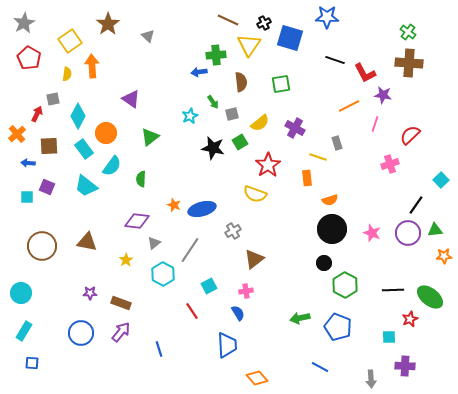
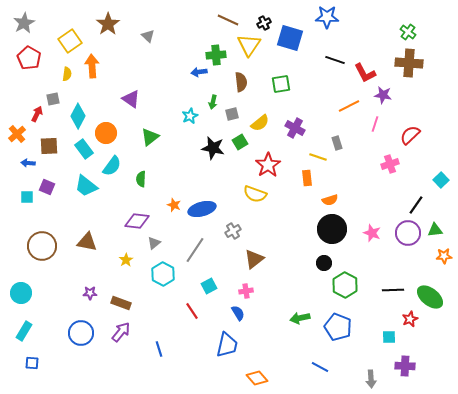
green arrow at (213, 102): rotated 48 degrees clockwise
gray line at (190, 250): moved 5 px right
blue trapezoid at (227, 345): rotated 16 degrees clockwise
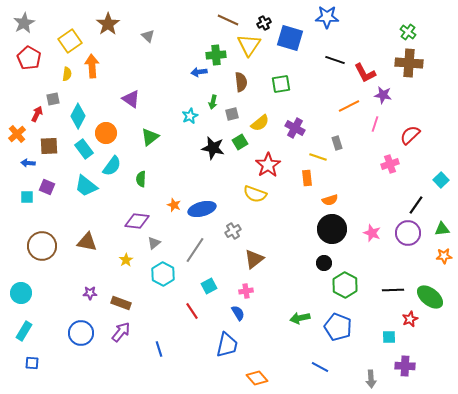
green triangle at (435, 230): moved 7 px right, 1 px up
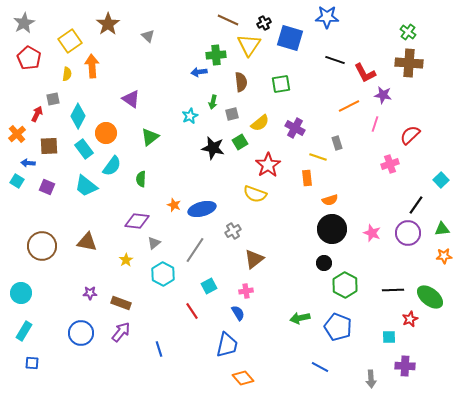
cyan square at (27, 197): moved 10 px left, 16 px up; rotated 32 degrees clockwise
orange diamond at (257, 378): moved 14 px left
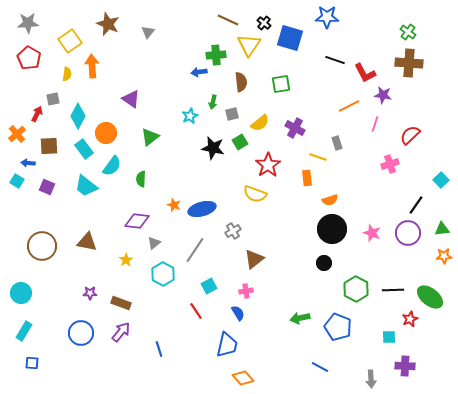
gray star at (24, 23): moved 4 px right; rotated 25 degrees clockwise
black cross at (264, 23): rotated 24 degrees counterclockwise
brown star at (108, 24): rotated 15 degrees counterclockwise
gray triangle at (148, 36): moved 4 px up; rotated 24 degrees clockwise
green hexagon at (345, 285): moved 11 px right, 4 px down
red line at (192, 311): moved 4 px right
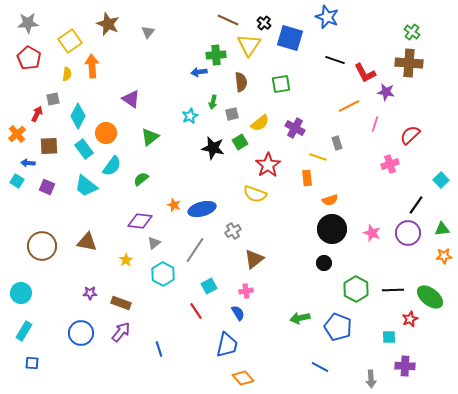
blue star at (327, 17): rotated 20 degrees clockwise
green cross at (408, 32): moved 4 px right
purple star at (383, 95): moved 3 px right, 3 px up
green semicircle at (141, 179): rotated 49 degrees clockwise
purple diamond at (137, 221): moved 3 px right
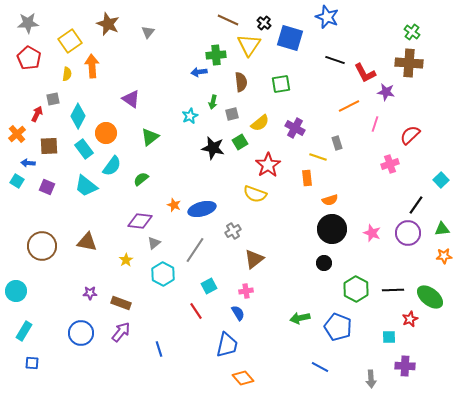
cyan circle at (21, 293): moved 5 px left, 2 px up
